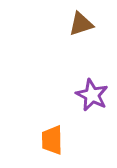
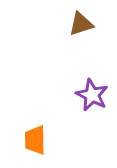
orange trapezoid: moved 17 px left
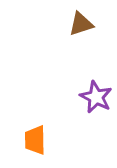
purple star: moved 4 px right, 2 px down
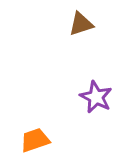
orange trapezoid: rotated 72 degrees clockwise
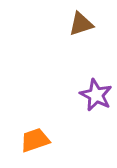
purple star: moved 2 px up
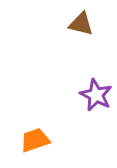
brown triangle: rotated 32 degrees clockwise
